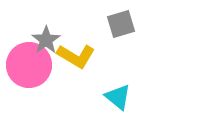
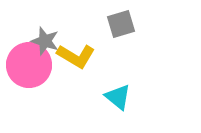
gray star: moved 1 px left, 1 px down; rotated 20 degrees counterclockwise
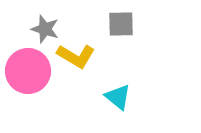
gray square: rotated 16 degrees clockwise
gray star: moved 12 px up
pink circle: moved 1 px left, 6 px down
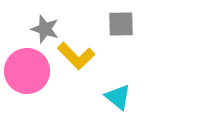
yellow L-shape: rotated 15 degrees clockwise
pink circle: moved 1 px left
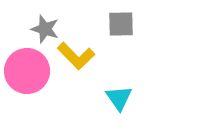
cyan triangle: moved 1 px right, 1 px down; rotated 16 degrees clockwise
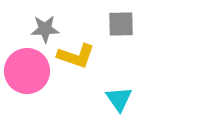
gray star: rotated 20 degrees counterclockwise
yellow L-shape: rotated 27 degrees counterclockwise
cyan triangle: moved 1 px down
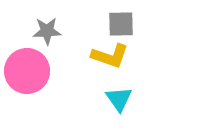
gray star: moved 2 px right, 2 px down
yellow L-shape: moved 34 px right
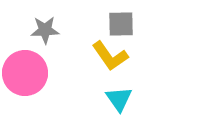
gray star: moved 2 px left, 1 px up
yellow L-shape: rotated 36 degrees clockwise
pink circle: moved 2 px left, 2 px down
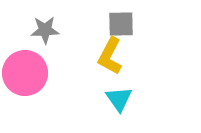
yellow L-shape: rotated 63 degrees clockwise
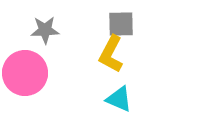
yellow L-shape: moved 1 px right, 2 px up
cyan triangle: rotated 32 degrees counterclockwise
